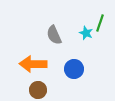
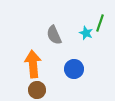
orange arrow: rotated 84 degrees clockwise
brown circle: moved 1 px left
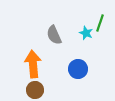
blue circle: moved 4 px right
brown circle: moved 2 px left
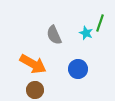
orange arrow: rotated 124 degrees clockwise
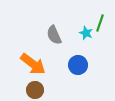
orange arrow: rotated 8 degrees clockwise
blue circle: moved 4 px up
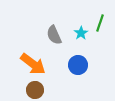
cyan star: moved 5 px left; rotated 16 degrees clockwise
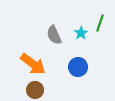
blue circle: moved 2 px down
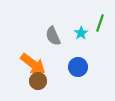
gray semicircle: moved 1 px left, 1 px down
brown circle: moved 3 px right, 9 px up
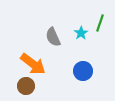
gray semicircle: moved 1 px down
blue circle: moved 5 px right, 4 px down
brown circle: moved 12 px left, 5 px down
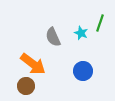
cyan star: rotated 16 degrees counterclockwise
